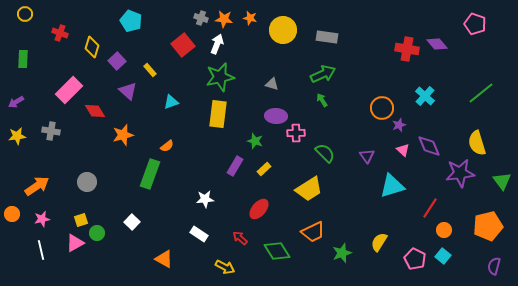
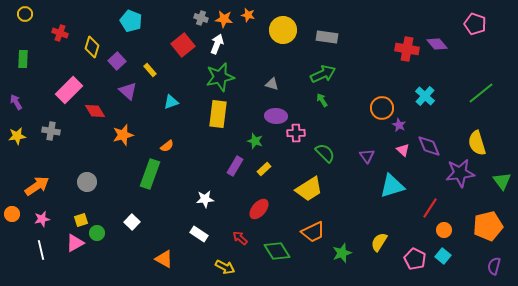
orange star at (250, 18): moved 2 px left, 3 px up
purple arrow at (16, 102): rotated 91 degrees clockwise
purple star at (399, 125): rotated 24 degrees counterclockwise
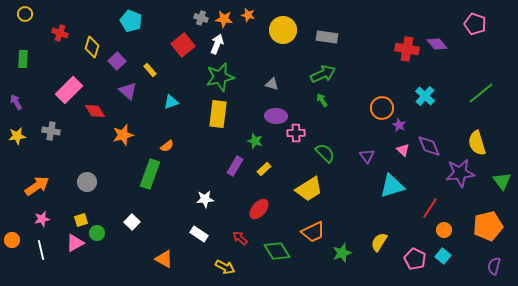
orange circle at (12, 214): moved 26 px down
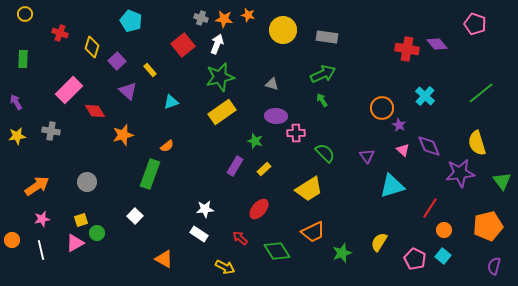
yellow rectangle at (218, 114): moved 4 px right, 2 px up; rotated 48 degrees clockwise
white star at (205, 199): moved 10 px down
white square at (132, 222): moved 3 px right, 6 px up
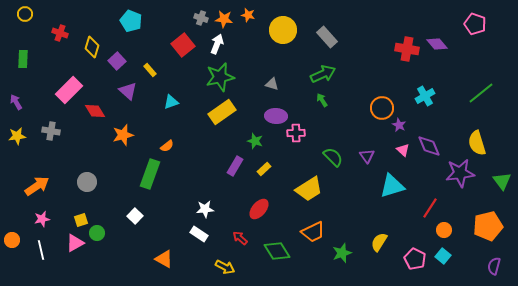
gray rectangle at (327, 37): rotated 40 degrees clockwise
cyan cross at (425, 96): rotated 18 degrees clockwise
green semicircle at (325, 153): moved 8 px right, 4 px down
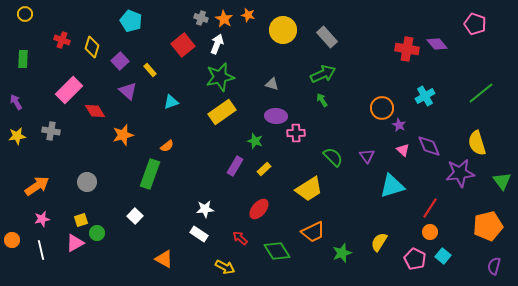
orange star at (224, 19): rotated 24 degrees clockwise
red cross at (60, 33): moved 2 px right, 7 px down
purple square at (117, 61): moved 3 px right
orange circle at (444, 230): moved 14 px left, 2 px down
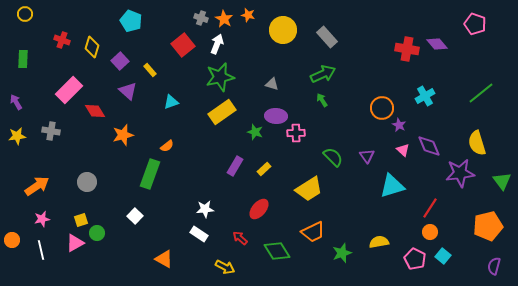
green star at (255, 141): moved 9 px up
yellow semicircle at (379, 242): rotated 48 degrees clockwise
